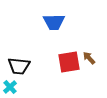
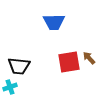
cyan cross: rotated 24 degrees clockwise
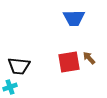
blue trapezoid: moved 20 px right, 4 px up
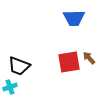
black trapezoid: rotated 15 degrees clockwise
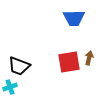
brown arrow: rotated 56 degrees clockwise
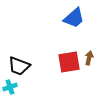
blue trapezoid: rotated 40 degrees counterclockwise
